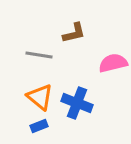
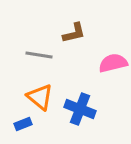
blue cross: moved 3 px right, 6 px down
blue rectangle: moved 16 px left, 2 px up
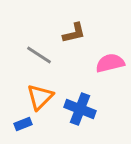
gray line: rotated 24 degrees clockwise
pink semicircle: moved 3 px left
orange triangle: rotated 36 degrees clockwise
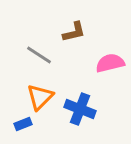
brown L-shape: moved 1 px up
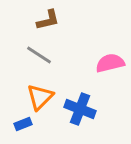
brown L-shape: moved 26 px left, 12 px up
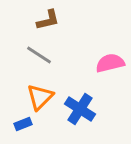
blue cross: rotated 12 degrees clockwise
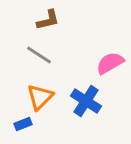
pink semicircle: rotated 16 degrees counterclockwise
blue cross: moved 6 px right, 8 px up
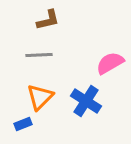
gray line: rotated 36 degrees counterclockwise
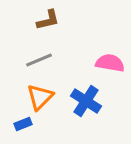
gray line: moved 5 px down; rotated 20 degrees counterclockwise
pink semicircle: rotated 40 degrees clockwise
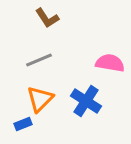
brown L-shape: moved 1 px left, 2 px up; rotated 70 degrees clockwise
orange triangle: moved 2 px down
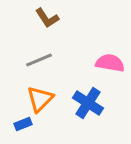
blue cross: moved 2 px right, 2 px down
